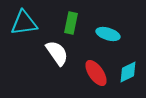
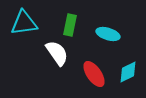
green rectangle: moved 1 px left, 2 px down
red ellipse: moved 2 px left, 1 px down
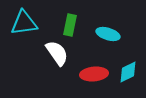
red ellipse: rotated 60 degrees counterclockwise
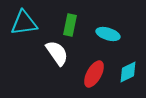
red ellipse: rotated 56 degrees counterclockwise
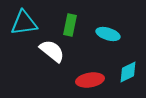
white semicircle: moved 5 px left, 2 px up; rotated 16 degrees counterclockwise
red ellipse: moved 4 px left, 6 px down; rotated 52 degrees clockwise
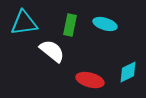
cyan ellipse: moved 3 px left, 10 px up
red ellipse: rotated 24 degrees clockwise
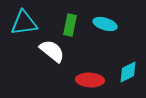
red ellipse: rotated 12 degrees counterclockwise
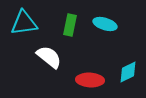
white semicircle: moved 3 px left, 6 px down
